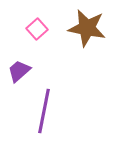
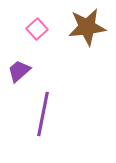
brown star: moved 1 px up; rotated 18 degrees counterclockwise
purple line: moved 1 px left, 3 px down
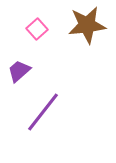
brown star: moved 2 px up
purple line: moved 2 px up; rotated 27 degrees clockwise
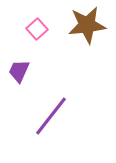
purple trapezoid: rotated 25 degrees counterclockwise
purple line: moved 8 px right, 4 px down
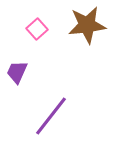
purple trapezoid: moved 2 px left, 1 px down
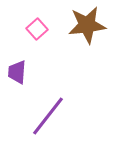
purple trapezoid: rotated 20 degrees counterclockwise
purple line: moved 3 px left
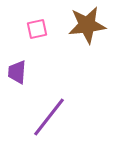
pink square: rotated 30 degrees clockwise
purple line: moved 1 px right, 1 px down
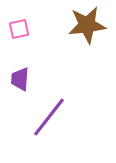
pink square: moved 18 px left
purple trapezoid: moved 3 px right, 7 px down
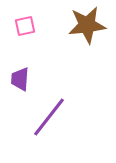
pink square: moved 6 px right, 3 px up
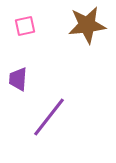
purple trapezoid: moved 2 px left
